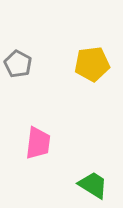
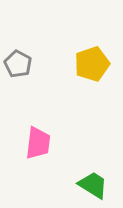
yellow pentagon: rotated 12 degrees counterclockwise
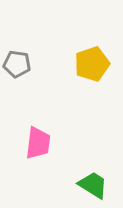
gray pentagon: moved 1 px left; rotated 20 degrees counterclockwise
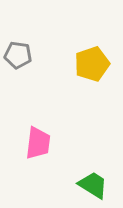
gray pentagon: moved 1 px right, 9 px up
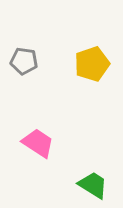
gray pentagon: moved 6 px right, 6 px down
pink trapezoid: rotated 64 degrees counterclockwise
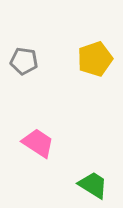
yellow pentagon: moved 3 px right, 5 px up
